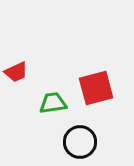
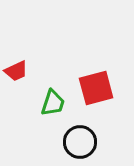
red trapezoid: moved 1 px up
green trapezoid: rotated 116 degrees clockwise
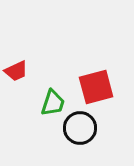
red square: moved 1 px up
black circle: moved 14 px up
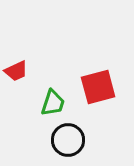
red square: moved 2 px right
black circle: moved 12 px left, 12 px down
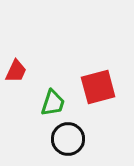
red trapezoid: rotated 40 degrees counterclockwise
black circle: moved 1 px up
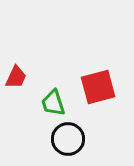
red trapezoid: moved 6 px down
green trapezoid: rotated 144 degrees clockwise
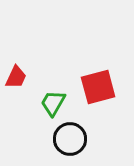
green trapezoid: rotated 48 degrees clockwise
black circle: moved 2 px right
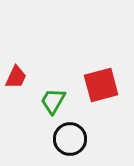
red square: moved 3 px right, 2 px up
green trapezoid: moved 2 px up
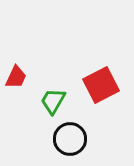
red square: rotated 12 degrees counterclockwise
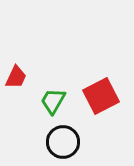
red square: moved 11 px down
black circle: moved 7 px left, 3 px down
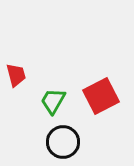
red trapezoid: moved 2 px up; rotated 40 degrees counterclockwise
